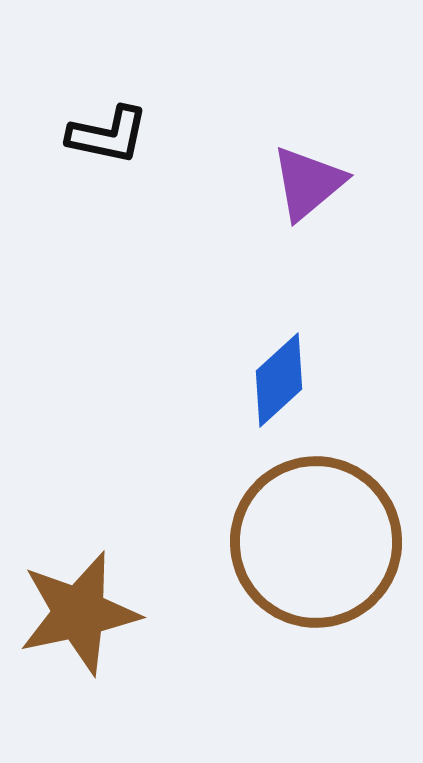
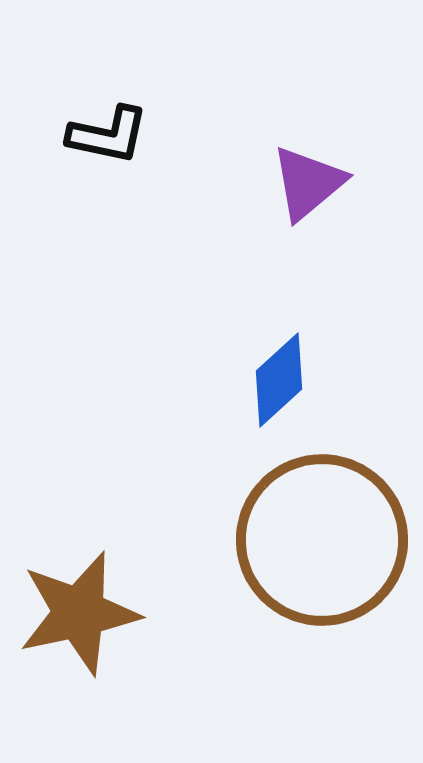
brown circle: moved 6 px right, 2 px up
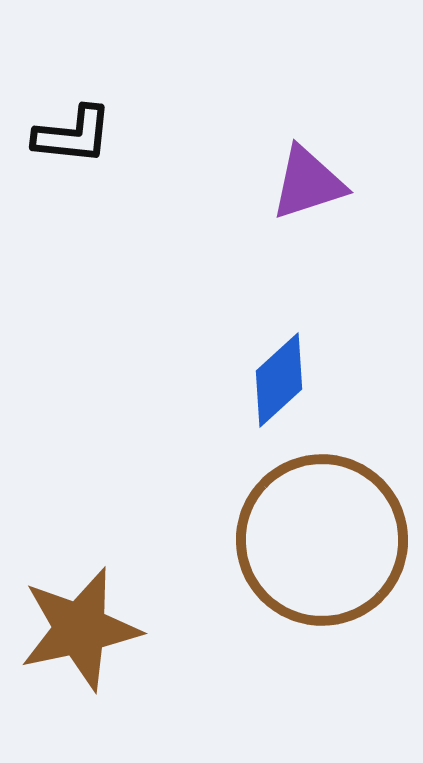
black L-shape: moved 35 px left; rotated 6 degrees counterclockwise
purple triangle: rotated 22 degrees clockwise
brown star: moved 1 px right, 16 px down
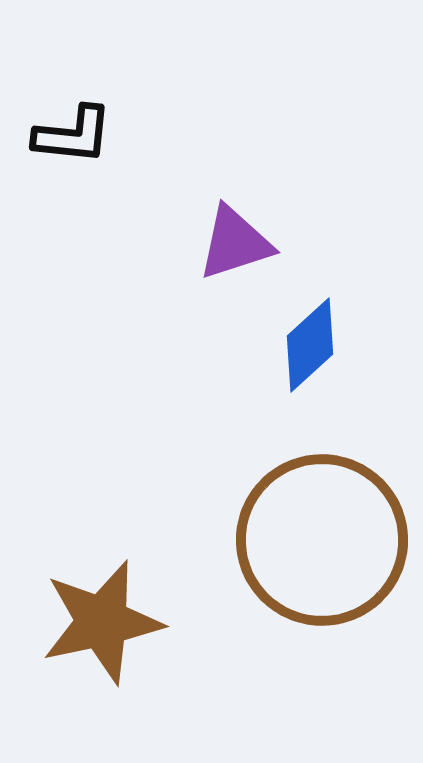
purple triangle: moved 73 px left, 60 px down
blue diamond: moved 31 px right, 35 px up
brown star: moved 22 px right, 7 px up
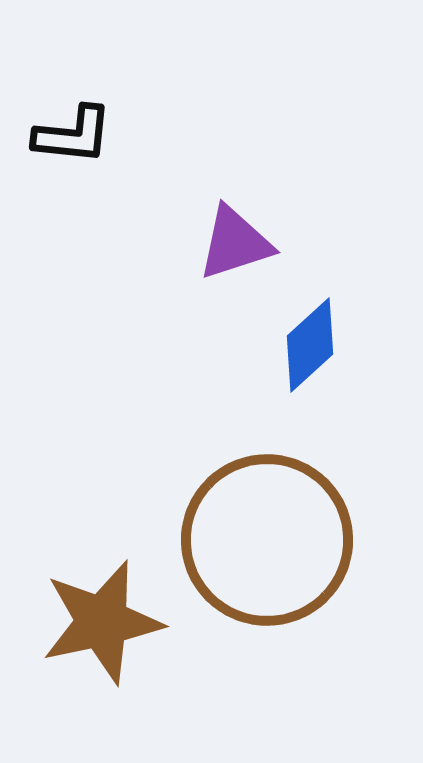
brown circle: moved 55 px left
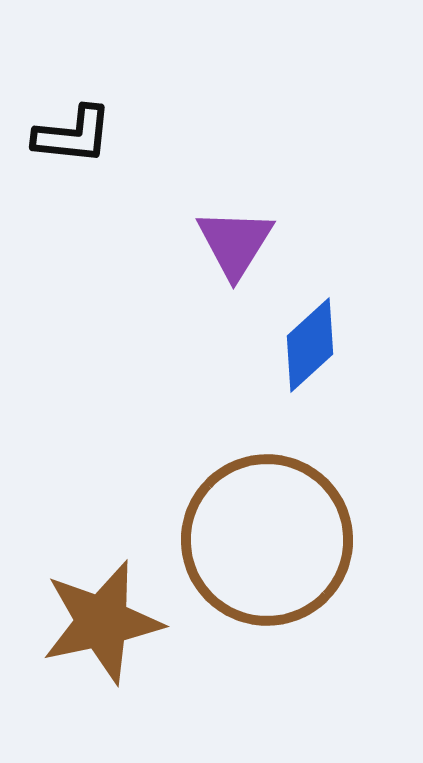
purple triangle: rotated 40 degrees counterclockwise
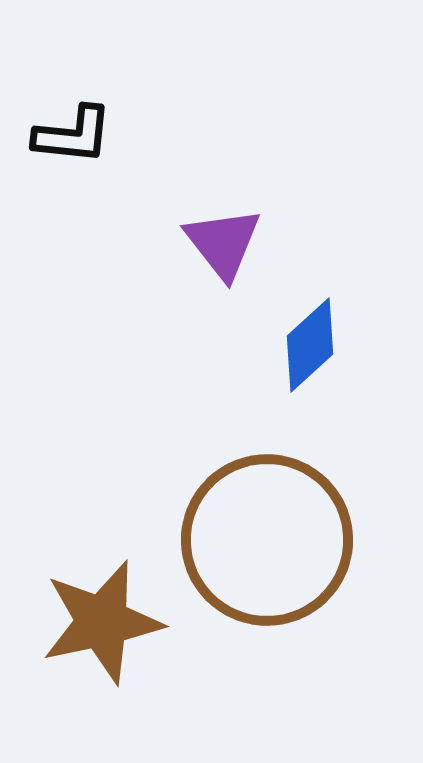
purple triangle: moved 12 px left; rotated 10 degrees counterclockwise
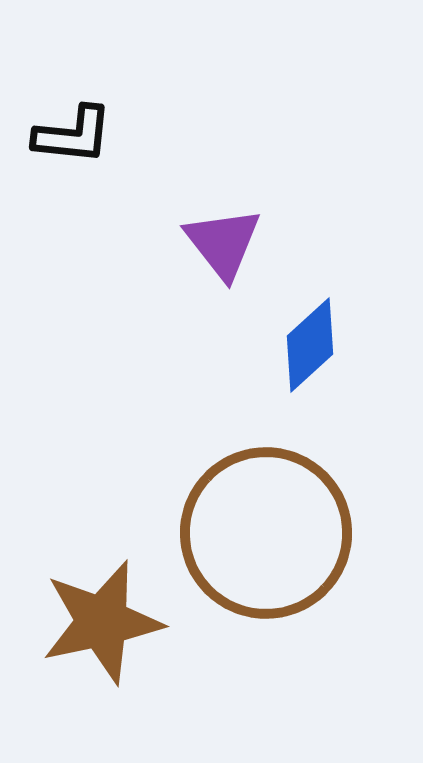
brown circle: moved 1 px left, 7 px up
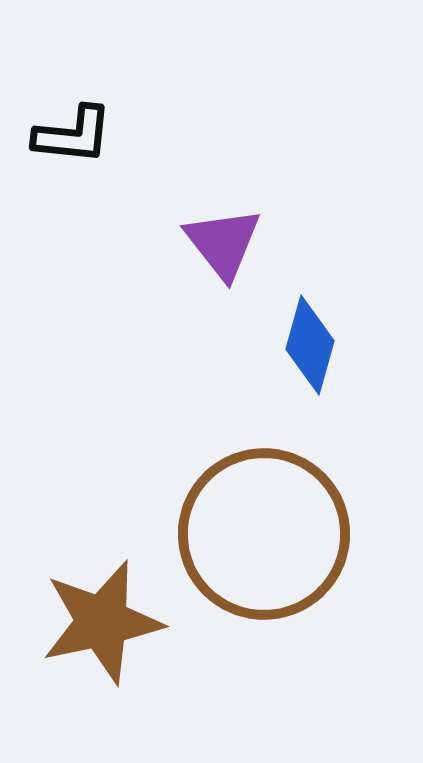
blue diamond: rotated 32 degrees counterclockwise
brown circle: moved 2 px left, 1 px down
